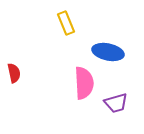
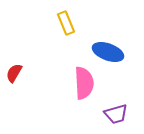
blue ellipse: rotated 8 degrees clockwise
red semicircle: rotated 138 degrees counterclockwise
purple trapezoid: moved 11 px down
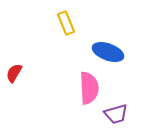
pink semicircle: moved 5 px right, 5 px down
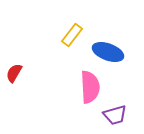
yellow rectangle: moved 6 px right, 12 px down; rotated 60 degrees clockwise
pink semicircle: moved 1 px right, 1 px up
purple trapezoid: moved 1 px left, 1 px down
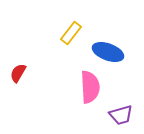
yellow rectangle: moved 1 px left, 2 px up
red semicircle: moved 4 px right
purple trapezoid: moved 6 px right
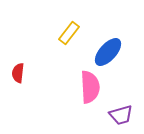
yellow rectangle: moved 2 px left
blue ellipse: rotated 68 degrees counterclockwise
red semicircle: rotated 24 degrees counterclockwise
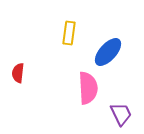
yellow rectangle: rotated 30 degrees counterclockwise
pink semicircle: moved 2 px left, 1 px down
purple trapezoid: moved 1 px up; rotated 100 degrees counterclockwise
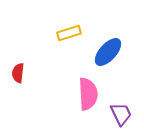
yellow rectangle: rotated 65 degrees clockwise
pink semicircle: moved 6 px down
